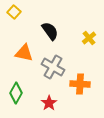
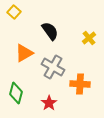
orange triangle: rotated 42 degrees counterclockwise
green diamond: rotated 15 degrees counterclockwise
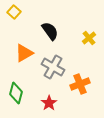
orange cross: rotated 24 degrees counterclockwise
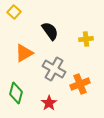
yellow cross: moved 3 px left, 1 px down; rotated 32 degrees clockwise
gray cross: moved 1 px right, 2 px down
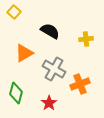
black semicircle: rotated 24 degrees counterclockwise
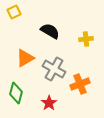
yellow square: rotated 24 degrees clockwise
orange triangle: moved 1 px right, 5 px down
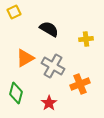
black semicircle: moved 1 px left, 2 px up
gray cross: moved 1 px left, 3 px up
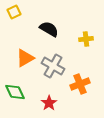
green diamond: moved 1 px left, 1 px up; rotated 40 degrees counterclockwise
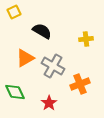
black semicircle: moved 7 px left, 2 px down
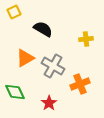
black semicircle: moved 1 px right, 2 px up
